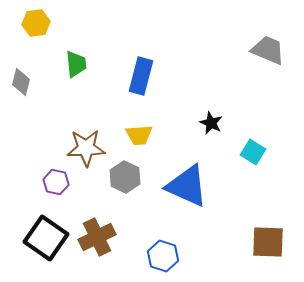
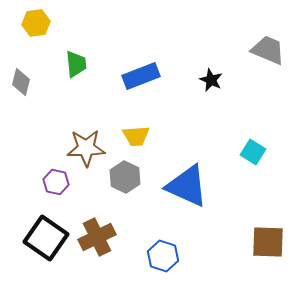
blue rectangle: rotated 54 degrees clockwise
black star: moved 43 px up
yellow trapezoid: moved 3 px left, 1 px down
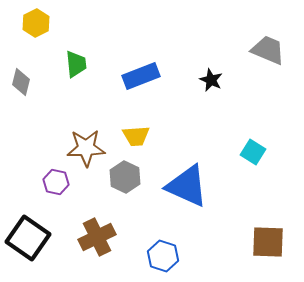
yellow hexagon: rotated 20 degrees counterclockwise
black square: moved 18 px left
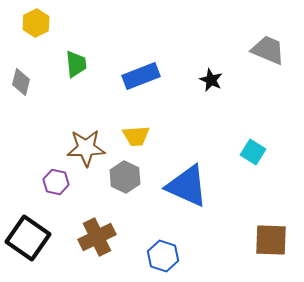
brown square: moved 3 px right, 2 px up
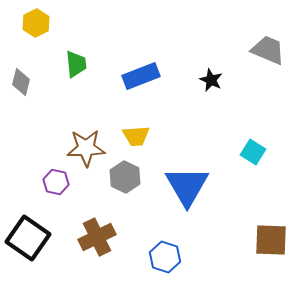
blue triangle: rotated 36 degrees clockwise
blue hexagon: moved 2 px right, 1 px down
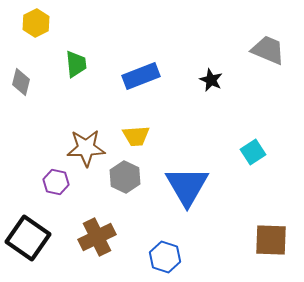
cyan square: rotated 25 degrees clockwise
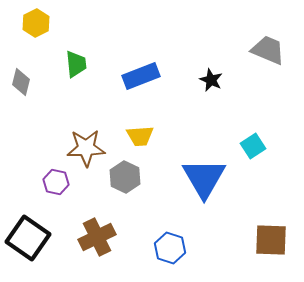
yellow trapezoid: moved 4 px right
cyan square: moved 6 px up
blue triangle: moved 17 px right, 8 px up
blue hexagon: moved 5 px right, 9 px up
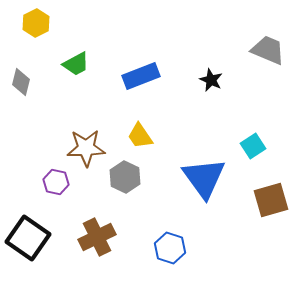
green trapezoid: rotated 68 degrees clockwise
yellow trapezoid: rotated 60 degrees clockwise
blue triangle: rotated 6 degrees counterclockwise
brown square: moved 40 px up; rotated 18 degrees counterclockwise
